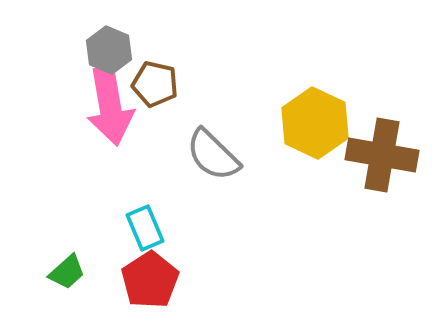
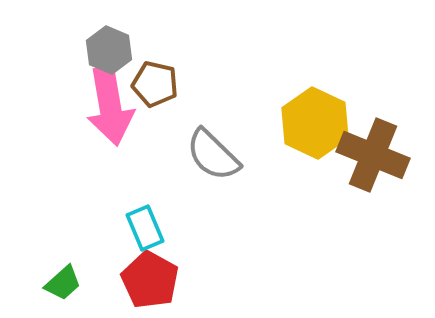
brown cross: moved 9 px left; rotated 12 degrees clockwise
green trapezoid: moved 4 px left, 11 px down
red pentagon: rotated 10 degrees counterclockwise
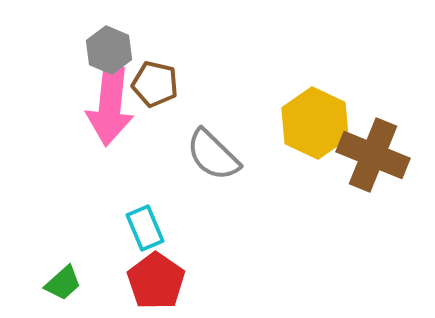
pink arrow: rotated 16 degrees clockwise
red pentagon: moved 6 px right, 1 px down; rotated 6 degrees clockwise
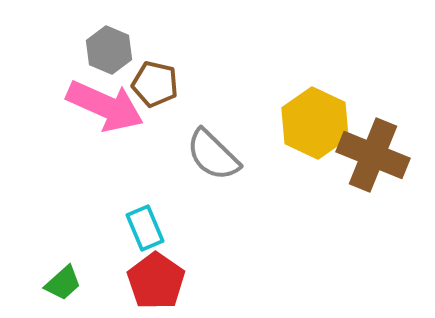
pink arrow: moved 5 px left; rotated 72 degrees counterclockwise
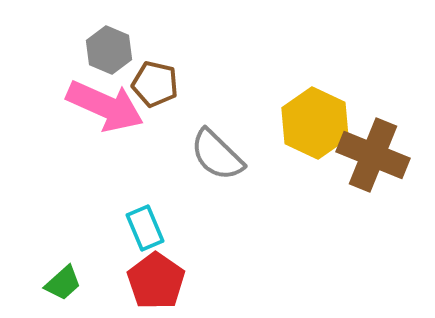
gray semicircle: moved 4 px right
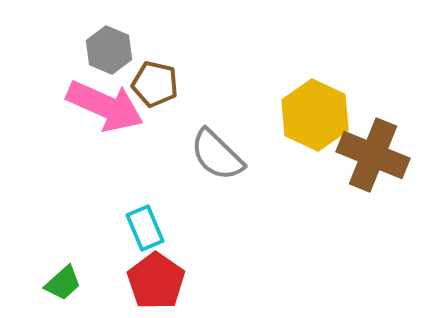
yellow hexagon: moved 8 px up
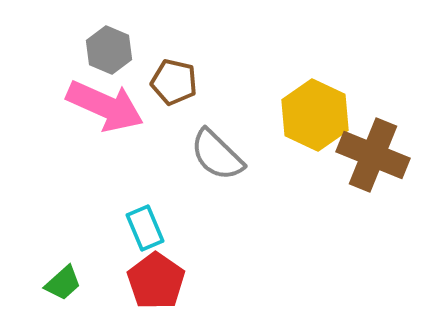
brown pentagon: moved 19 px right, 2 px up
